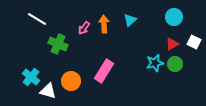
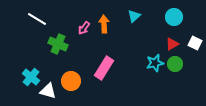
cyan triangle: moved 4 px right, 4 px up
white square: moved 1 px right, 1 px down
pink rectangle: moved 3 px up
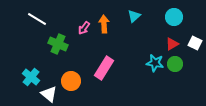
cyan star: rotated 24 degrees clockwise
white triangle: moved 1 px right, 3 px down; rotated 24 degrees clockwise
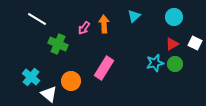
cyan star: rotated 24 degrees counterclockwise
